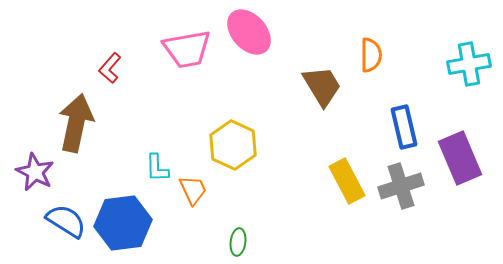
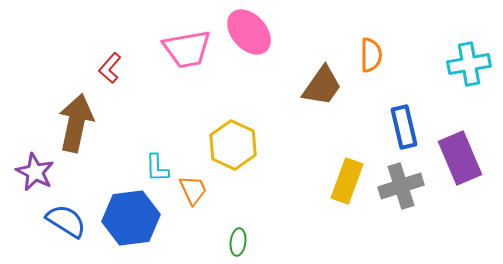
brown trapezoid: rotated 66 degrees clockwise
yellow rectangle: rotated 48 degrees clockwise
blue hexagon: moved 8 px right, 5 px up
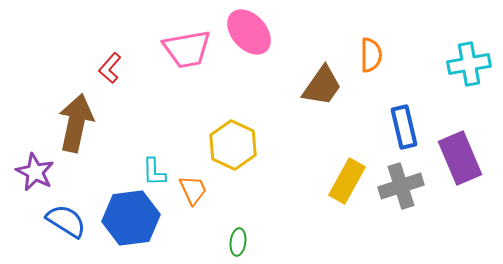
cyan L-shape: moved 3 px left, 4 px down
yellow rectangle: rotated 9 degrees clockwise
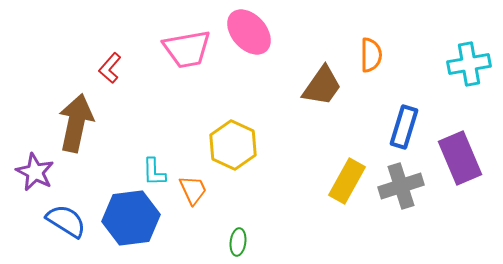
blue rectangle: rotated 30 degrees clockwise
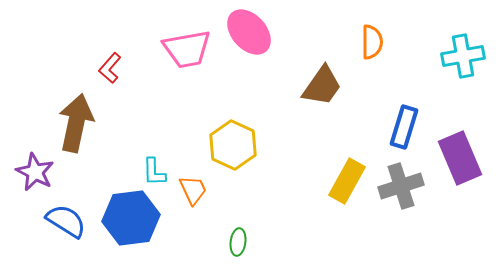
orange semicircle: moved 1 px right, 13 px up
cyan cross: moved 6 px left, 8 px up
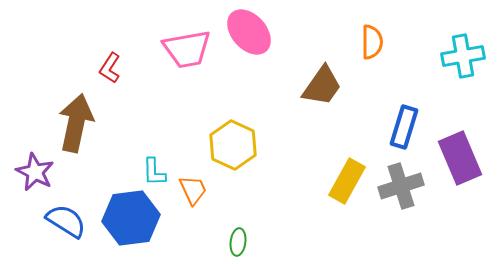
red L-shape: rotated 8 degrees counterclockwise
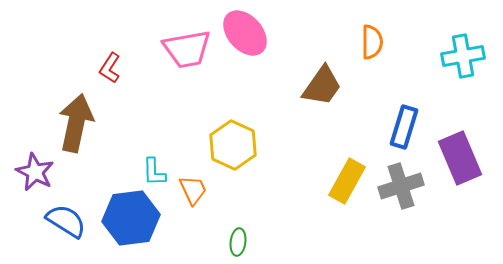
pink ellipse: moved 4 px left, 1 px down
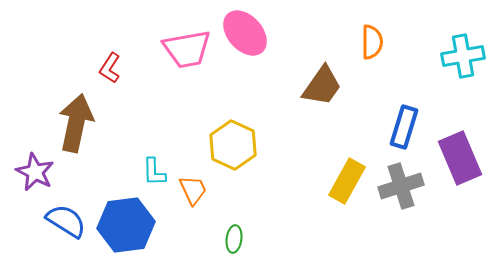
blue hexagon: moved 5 px left, 7 px down
green ellipse: moved 4 px left, 3 px up
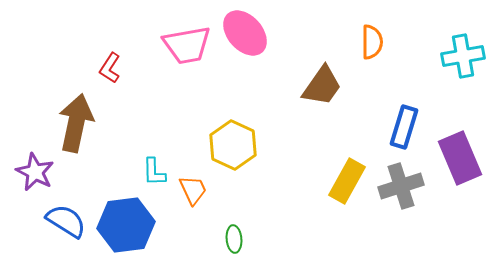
pink trapezoid: moved 4 px up
green ellipse: rotated 12 degrees counterclockwise
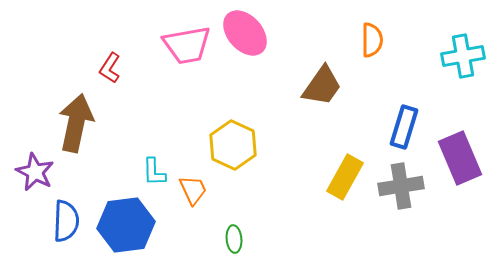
orange semicircle: moved 2 px up
yellow rectangle: moved 2 px left, 4 px up
gray cross: rotated 9 degrees clockwise
blue semicircle: rotated 60 degrees clockwise
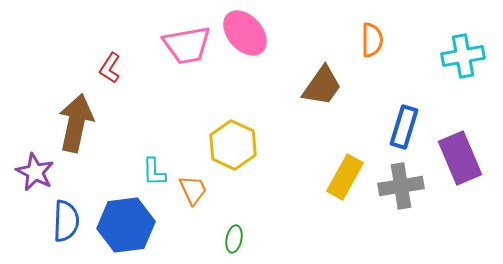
green ellipse: rotated 16 degrees clockwise
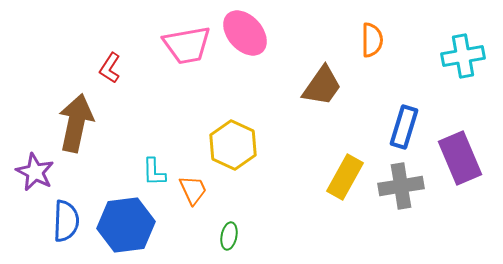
green ellipse: moved 5 px left, 3 px up
